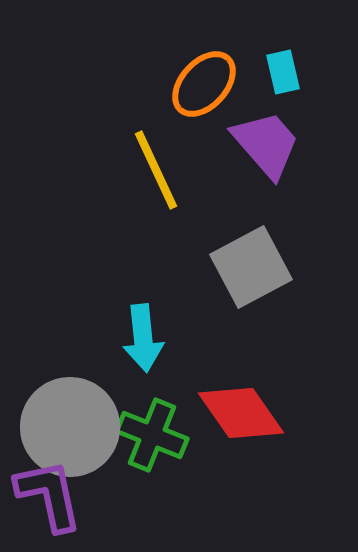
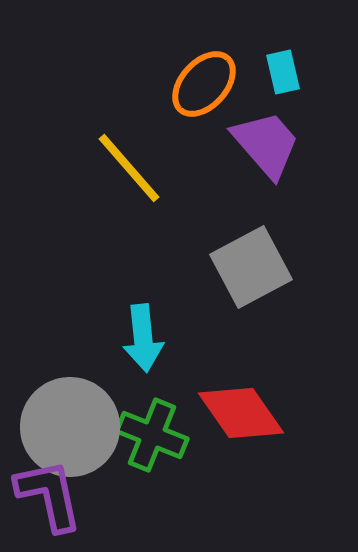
yellow line: moved 27 px left, 2 px up; rotated 16 degrees counterclockwise
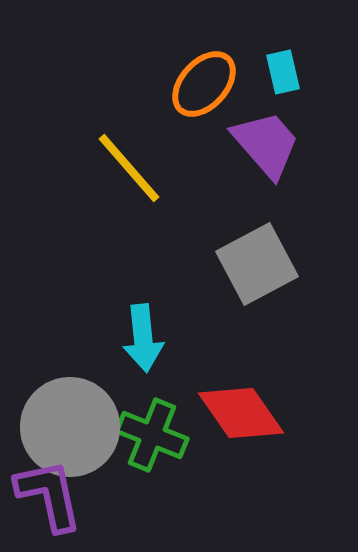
gray square: moved 6 px right, 3 px up
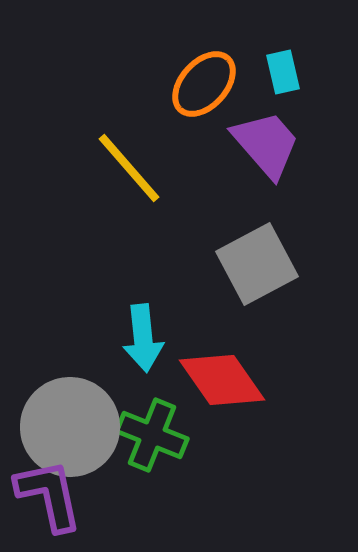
red diamond: moved 19 px left, 33 px up
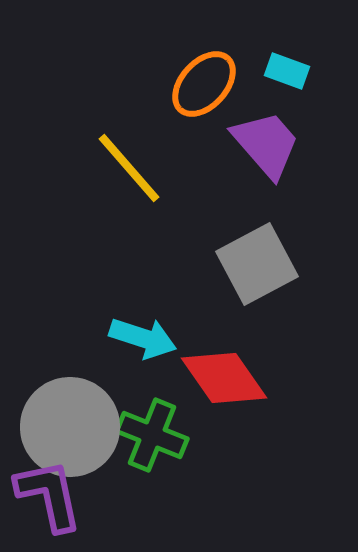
cyan rectangle: moved 4 px right, 1 px up; rotated 57 degrees counterclockwise
cyan arrow: rotated 66 degrees counterclockwise
red diamond: moved 2 px right, 2 px up
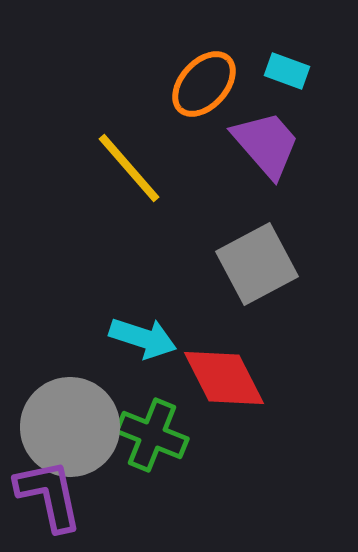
red diamond: rotated 8 degrees clockwise
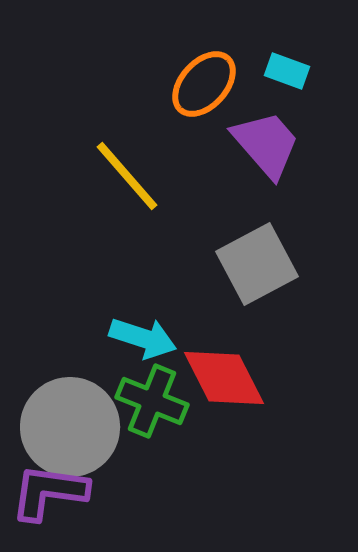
yellow line: moved 2 px left, 8 px down
green cross: moved 34 px up
purple L-shape: moved 3 px up; rotated 70 degrees counterclockwise
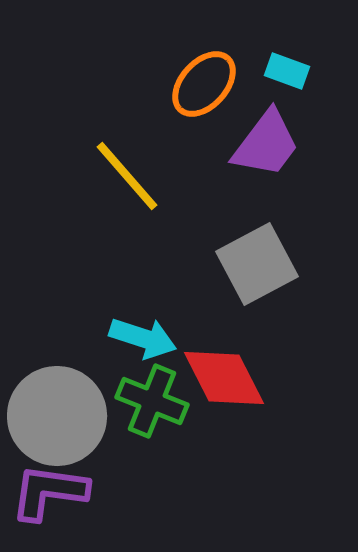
purple trapezoid: rotated 78 degrees clockwise
gray circle: moved 13 px left, 11 px up
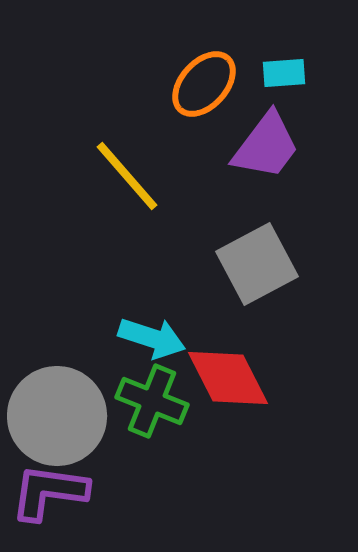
cyan rectangle: moved 3 px left, 2 px down; rotated 24 degrees counterclockwise
purple trapezoid: moved 2 px down
cyan arrow: moved 9 px right
red diamond: moved 4 px right
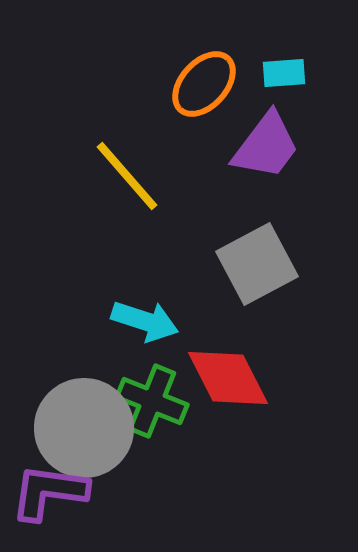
cyan arrow: moved 7 px left, 17 px up
gray circle: moved 27 px right, 12 px down
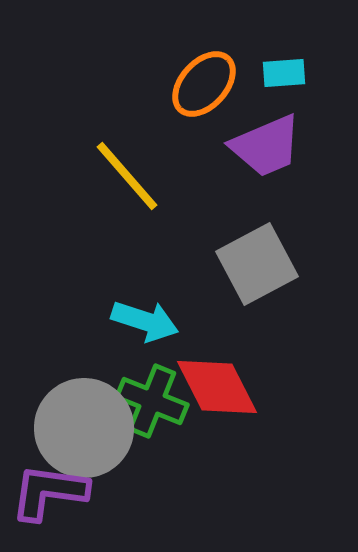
purple trapezoid: rotated 30 degrees clockwise
red diamond: moved 11 px left, 9 px down
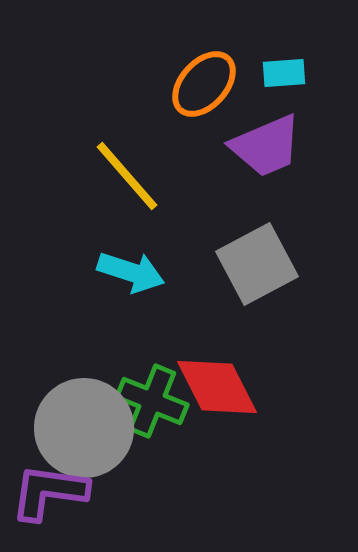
cyan arrow: moved 14 px left, 49 px up
